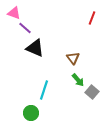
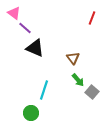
pink triangle: rotated 16 degrees clockwise
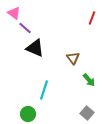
green arrow: moved 11 px right
gray square: moved 5 px left, 21 px down
green circle: moved 3 px left, 1 px down
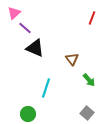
pink triangle: rotated 40 degrees clockwise
brown triangle: moved 1 px left, 1 px down
cyan line: moved 2 px right, 2 px up
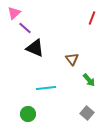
cyan line: rotated 66 degrees clockwise
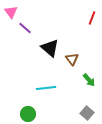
pink triangle: moved 3 px left, 1 px up; rotated 24 degrees counterclockwise
black triangle: moved 15 px right; rotated 18 degrees clockwise
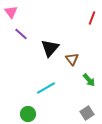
purple line: moved 4 px left, 6 px down
black triangle: rotated 30 degrees clockwise
cyan line: rotated 24 degrees counterclockwise
gray square: rotated 16 degrees clockwise
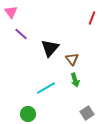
green arrow: moved 14 px left; rotated 24 degrees clockwise
